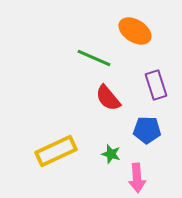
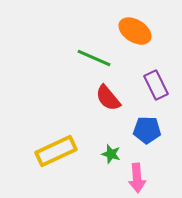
purple rectangle: rotated 8 degrees counterclockwise
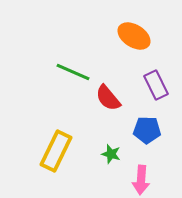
orange ellipse: moved 1 px left, 5 px down
green line: moved 21 px left, 14 px down
yellow rectangle: rotated 39 degrees counterclockwise
pink arrow: moved 4 px right, 2 px down; rotated 8 degrees clockwise
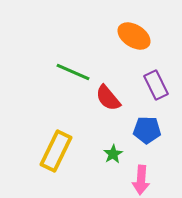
green star: moved 2 px right; rotated 24 degrees clockwise
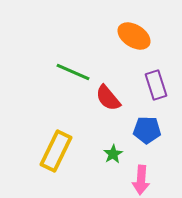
purple rectangle: rotated 8 degrees clockwise
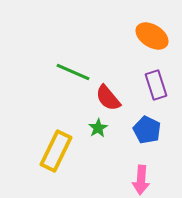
orange ellipse: moved 18 px right
blue pentagon: rotated 24 degrees clockwise
green star: moved 15 px left, 26 px up
